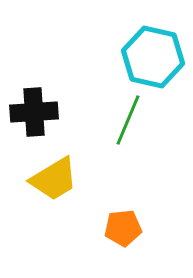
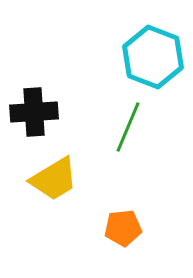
cyan hexagon: rotated 8 degrees clockwise
green line: moved 7 px down
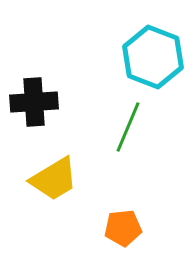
black cross: moved 10 px up
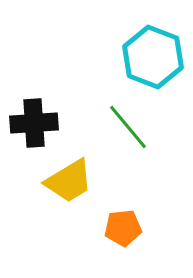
black cross: moved 21 px down
green line: rotated 63 degrees counterclockwise
yellow trapezoid: moved 15 px right, 2 px down
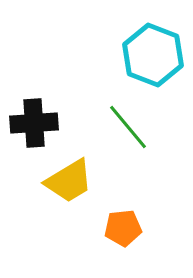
cyan hexagon: moved 2 px up
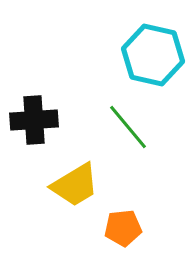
cyan hexagon: rotated 8 degrees counterclockwise
black cross: moved 3 px up
yellow trapezoid: moved 6 px right, 4 px down
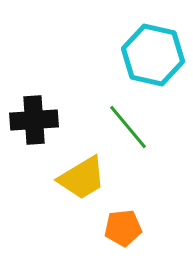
yellow trapezoid: moved 7 px right, 7 px up
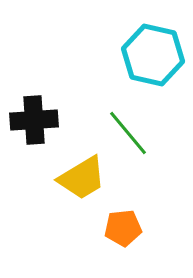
green line: moved 6 px down
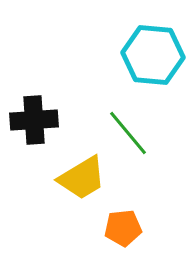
cyan hexagon: rotated 8 degrees counterclockwise
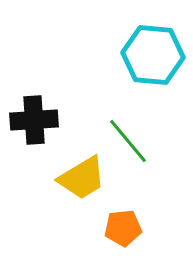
green line: moved 8 px down
